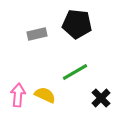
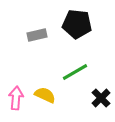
gray rectangle: moved 1 px down
pink arrow: moved 2 px left, 3 px down
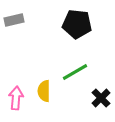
gray rectangle: moved 23 px left, 15 px up
yellow semicircle: moved 1 px left, 4 px up; rotated 115 degrees counterclockwise
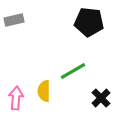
black pentagon: moved 12 px right, 2 px up
green line: moved 2 px left, 1 px up
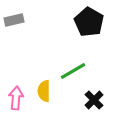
black pentagon: rotated 24 degrees clockwise
black cross: moved 7 px left, 2 px down
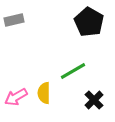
yellow semicircle: moved 2 px down
pink arrow: moved 1 px up; rotated 125 degrees counterclockwise
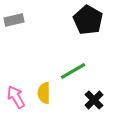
black pentagon: moved 1 px left, 2 px up
pink arrow: rotated 90 degrees clockwise
